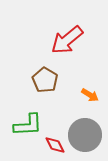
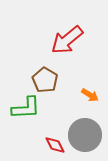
green L-shape: moved 2 px left, 17 px up
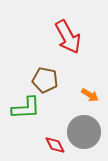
red arrow: moved 1 px right, 3 px up; rotated 80 degrees counterclockwise
brown pentagon: rotated 20 degrees counterclockwise
gray circle: moved 1 px left, 3 px up
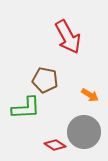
red diamond: rotated 30 degrees counterclockwise
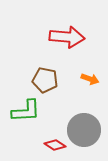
red arrow: moved 1 px left; rotated 56 degrees counterclockwise
orange arrow: moved 16 px up; rotated 12 degrees counterclockwise
green L-shape: moved 3 px down
gray circle: moved 2 px up
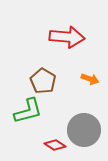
brown pentagon: moved 2 px left, 1 px down; rotated 20 degrees clockwise
green L-shape: moved 2 px right; rotated 12 degrees counterclockwise
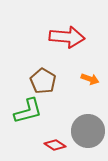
gray circle: moved 4 px right, 1 px down
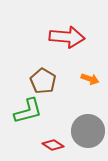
red diamond: moved 2 px left
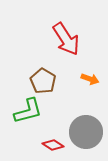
red arrow: moved 1 px left, 2 px down; rotated 52 degrees clockwise
gray circle: moved 2 px left, 1 px down
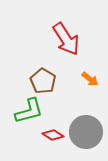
orange arrow: rotated 18 degrees clockwise
green L-shape: moved 1 px right
red diamond: moved 10 px up
